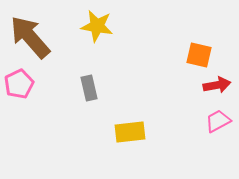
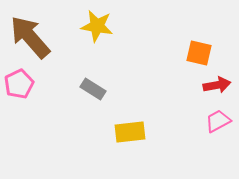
orange square: moved 2 px up
gray rectangle: moved 4 px right, 1 px down; rotated 45 degrees counterclockwise
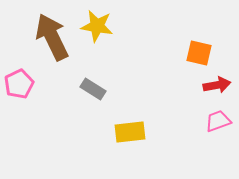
brown arrow: moved 22 px right; rotated 15 degrees clockwise
pink trapezoid: rotated 8 degrees clockwise
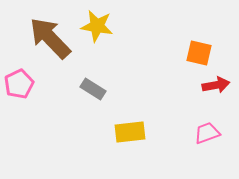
brown arrow: moved 2 px left, 1 px down; rotated 18 degrees counterclockwise
red arrow: moved 1 px left
pink trapezoid: moved 11 px left, 12 px down
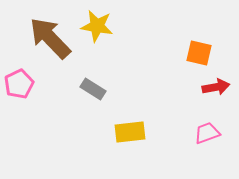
red arrow: moved 2 px down
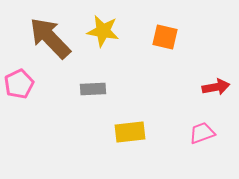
yellow star: moved 6 px right, 5 px down
orange square: moved 34 px left, 16 px up
gray rectangle: rotated 35 degrees counterclockwise
pink trapezoid: moved 5 px left
